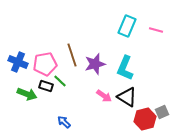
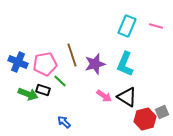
pink line: moved 4 px up
cyan L-shape: moved 4 px up
black rectangle: moved 3 px left, 4 px down
green arrow: moved 1 px right
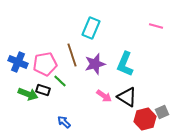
cyan rectangle: moved 36 px left, 2 px down
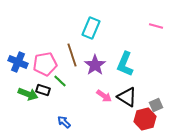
purple star: moved 1 px down; rotated 20 degrees counterclockwise
gray square: moved 6 px left, 7 px up
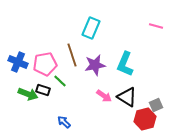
purple star: rotated 25 degrees clockwise
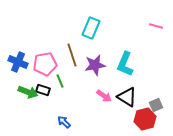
green line: rotated 24 degrees clockwise
green arrow: moved 2 px up
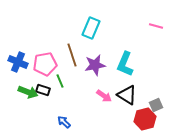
black triangle: moved 2 px up
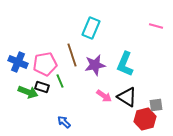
black rectangle: moved 1 px left, 3 px up
black triangle: moved 2 px down
gray square: rotated 16 degrees clockwise
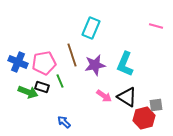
pink pentagon: moved 1 px left, 1 px up
red hexagon: moved 1 px left, 1 px up
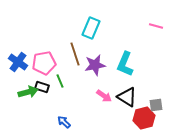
brown line: moved 3 px right, 1 px up
blue cross: rotated 12 degrees clockwise
green arrow: rotated 36 degrees counterclockwise
